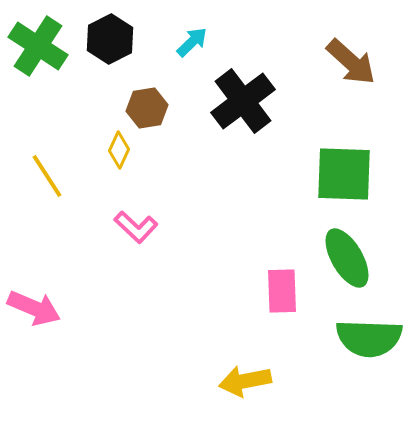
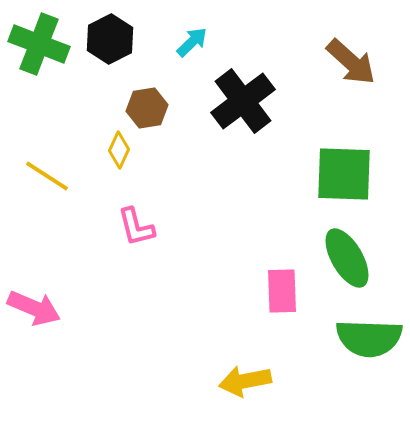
green cross: moved 1 px right, 2 px up; rotated 12 degrees counterclockwise
yellow line: rotated 24 degrees counterclockwise
pink L-shape: rotated 33 degrees clockwise
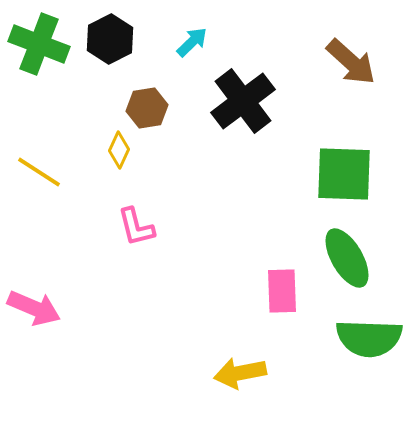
yellow line: moved 8 px left, 4 px up
yellow arrow: moved 5 px left, 8 px up
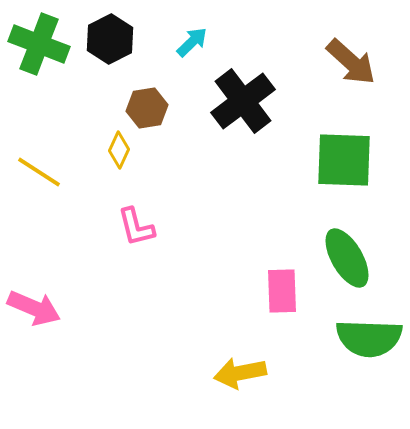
green square: moved 14 px up
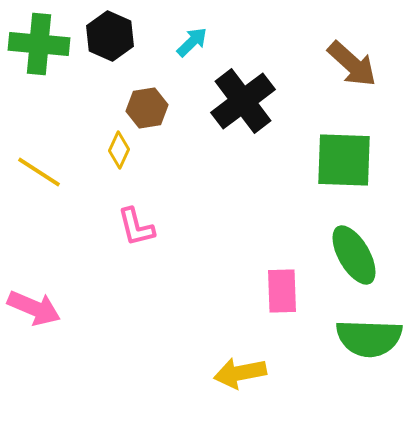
black hexagon: moved 3 px up; rotated 9 degrees counterclockwise
green cross: rotated 16 degrees counterclockwise
brown arrow: moved 1 px right, 2 px down
green ellipse: moved 7 px right, 3 px up
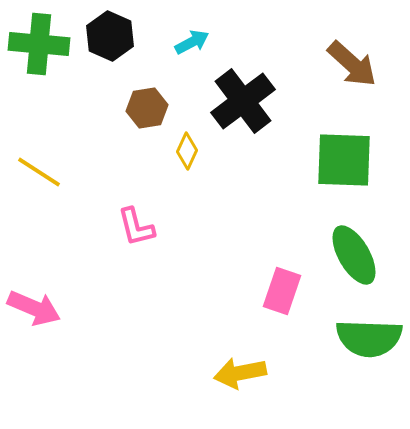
cyan arrow: rotated 16 degrees clockwise
yellow diamond: moved 68 px right, 1 px down
pink rectangle: rotated 21 degrees clockwise
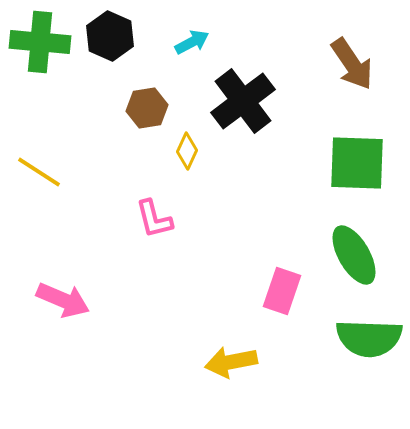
green cross: moved 1 px right, 2 px up
brown arrow: rotated 14 degrees clockwise
green square: moved 13 px right, 3 px down
pink L-shape: moved 18 px right, 8 px up
pink arrow: moved 29 px right, 8 px up
yellow arrow: moved 9 px left, 11 px up
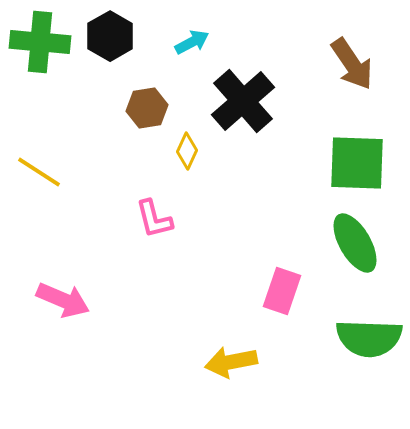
black hexagon: rotated 6 degrees clockwise
black cross: rotated 4 degrees counterclockwise
green ellipse: moved 1 px right, 12 px up
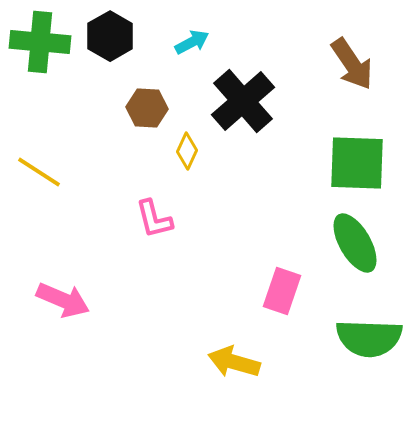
brown hexagon: rotated 12 degrees clockwise
yellow arrow: moved 3 px right; rotated 27 degrees clockwise
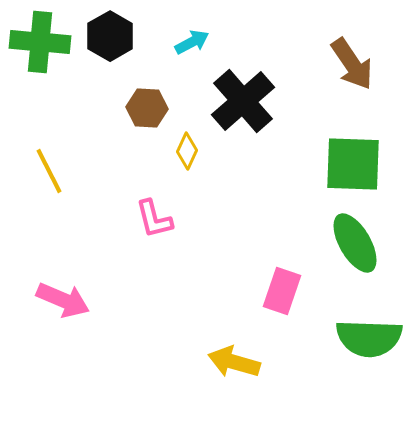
green square: moved 4 px left, 1 px down
yellow line: moved 10 px right, 1 px up; rotated 30 degrees clockwise
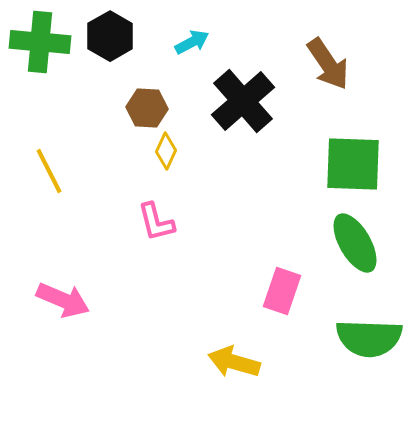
brown arrow: moved 24 px left
yellow diamond: moved 21 px left
pink L-shape: moved 2 px right, 3 px down
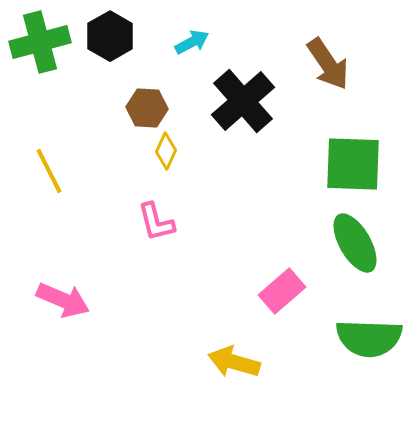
green cross: rotated 20 degrees counterclockwise
pink rectangle: rotated 30 degrees clockwise
